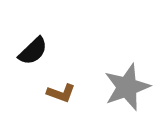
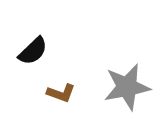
gray star: rotated 9 degrees clockwise
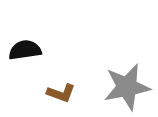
black semicircle: moved 8 px left, 1 px up; rotated 144 degrees counterclockwise
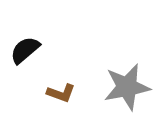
black semicircle: rotated 32 degrees counterclockwise
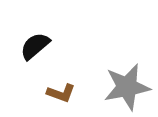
black semicircle: moved 10 px right, 4 px up
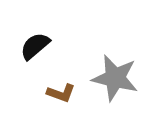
gray star: moved 12 px left, 9 px up; rotated 24 degrees clockwise
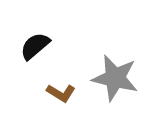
brown L-shape: rotated 12 degrees clockwise
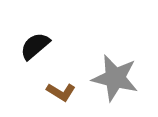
brown L-shape: moved 1 px up
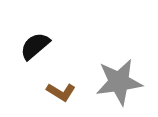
gray star: moved 4 px right, 4 px down; rotated 21 degrees counterclockwise
